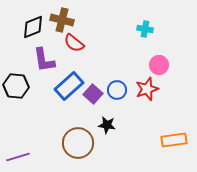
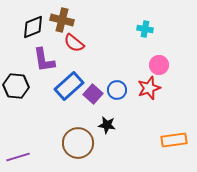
red star: moved 2 px right, 1 px up
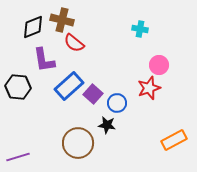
cyan cross: moved 5 px left
black hexagon: moved 2 px right, 1 px down
blue circle: moved 13 px down
orange rectangle: rotated 20 degrees counterclockwise
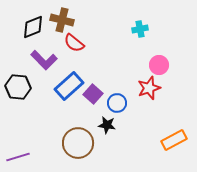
cyan cross: rotated 21 degrees counterclockwise
purple L-shape: rotated 36 degrees counterclockwise
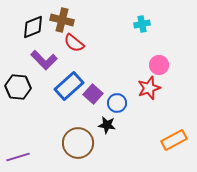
cyan cross: moved 2 px right, 5 px up
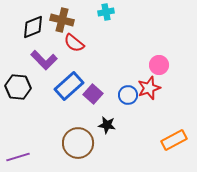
cyan cross: moved 36 px left, 12 px up
blue circle: moved 11 px right, 8 px up
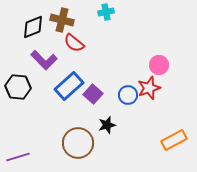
black star: rotated 24 degrees counterclockwise
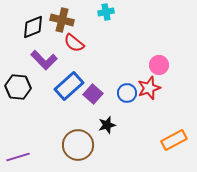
blue circle: moved 1 px left, 2 px up
brown circle: moved 2 px down
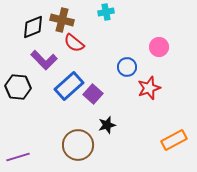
pink circle: moved 18 px up
blue circle: moved 26 px up
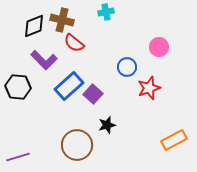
black diamond: moved 1 px right, 1 px up
brown circle: moved 1 px left
